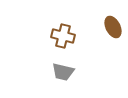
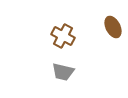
brown cross: rotated 15 degrees clockwise
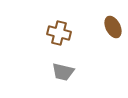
brown cross: moved 4 px left, 3 px up; rotated 15 degrees counterclockwise
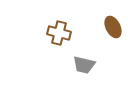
gray trapezoid: moved 21 px right, 7 px up
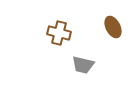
gray trapezoid: moved 1 px left
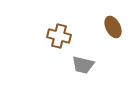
brown cross: moved 3 px down
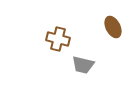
brown cross: moved 1 px left, 3 px down
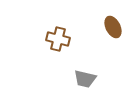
gray trapezoid: moved 2 px right, 14 px down
